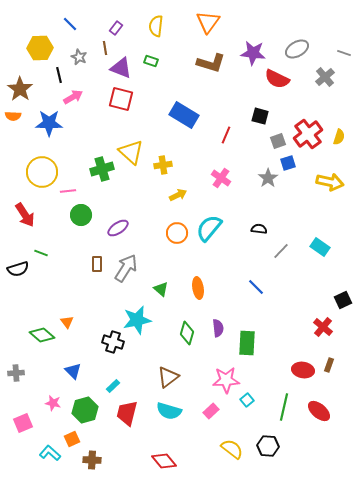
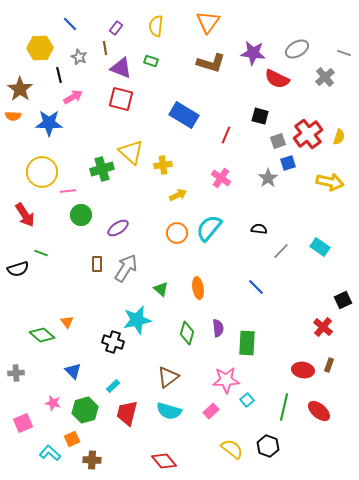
black hexagon at (268, 446): rotated 15 degrees clockwise
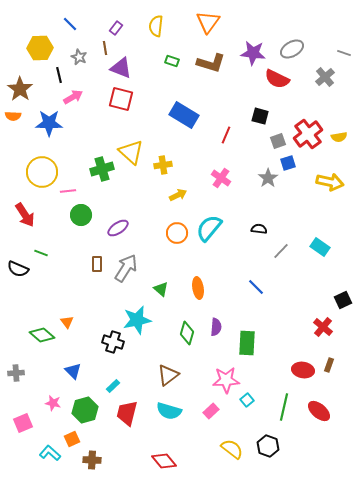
gray ellipse at (297, 49): moved 5 px left
green rectangle at (151, 61): moved 21 px right
yellow semicircle at (339, 137): rotated 63 degrees clockwise
black semicircle at (18, 269): rotated 40 degrees clockwise
purple semicircle at (218, 328): moved 2 px left, 1 px up; rotated 12 degrees clockwise
brown triangle at (168, 377): moved 2 px up
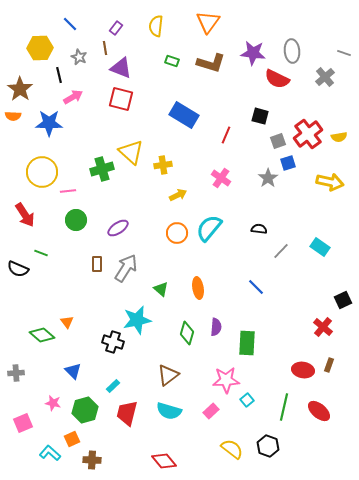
gray ellipse at (292, 49): moved 2 px down; rotated 65 degrees counterclockwise
green circle at (81, 215): moved 5 px left, 5 px down
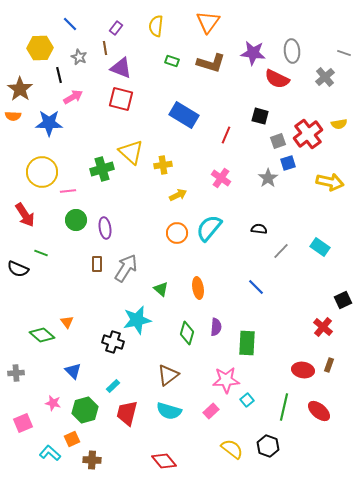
yellow semicircle at (339, 137): moved 13 px up
purple ellipse at (118, 228): moved 13 px left; rotated 65 degrees counterclockwise
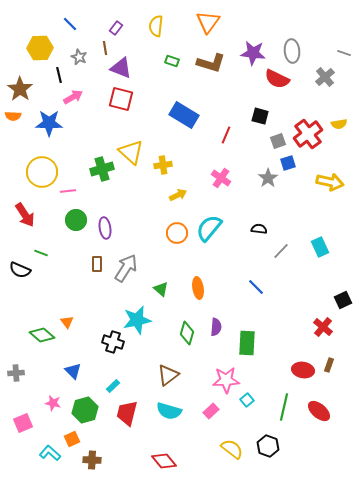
cyan rectangle at (320, 247): rotated 30 degrees clockwise
black semicircle at (18, 269): moved 2 px right, 1 px down
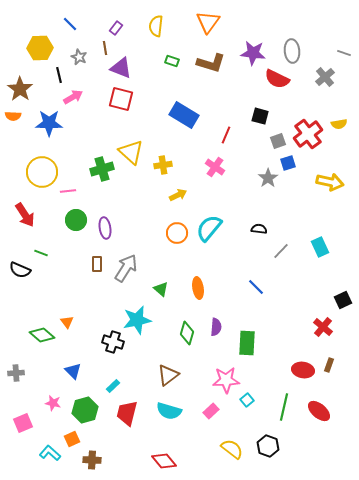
pink cross at (221, 178): moved 6 px left, 11 px up
